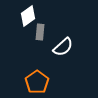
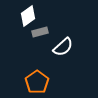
gray rectangle: rotated 70 degrees clockwise
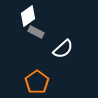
gray rectangle: moved 4 px left; rotated 42 degrees clockwise
white semicircle: moved 2 px down
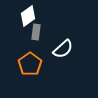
gray rectangle: rotated 70 degrees clockwise
orange pentagon: moved 7 px left, 18 px up
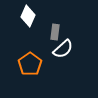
white diamond: rotated 30 degrees counterclockwise
gray rectangle: moved 19 px right
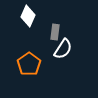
white semicircle: rotated 15 degrees counterclockwise
orange pentagon: moved 1 px left
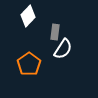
white diamond: rotated 20 degrees clockwise
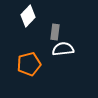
white semicircle: rotated 130 degrees counterclockwise
orange pentagon: rotated 20 degrees clockwise
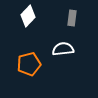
gray rectangle: moved 17 px right, 14 px up
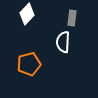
white diamond: moved 1 px left, 2 px up
white semicircle: moved 7 px up; rotated 80 degrees counterclockwise
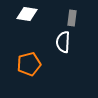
white diamond: rotated 55 degrees clockwise
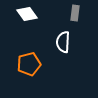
white diamond: rotated 45 degrees clockwise
gray rectangle: moved 3 px right, 5 px up
